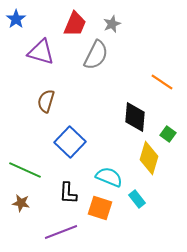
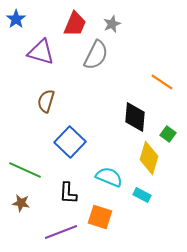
cyan rectangle: moved 5 px right, 4 px up; rotated 24 degrees counterclockwise
orange square: moved 9 px down
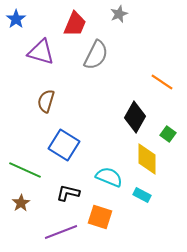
gray star: moved 7 px right, 10 px up
black diamond: rotated 24 degrees clockwise
blue square: moved 6 px left, 3 px down; rotated 12 degrees counterclockwise
yellow diamond: moved 2 px left, 1 px down; rotated 16 degrees counterclockwise
black L-shape: rotated 100 degrees clockwise
brown star: rotated 30 degrees clockwise
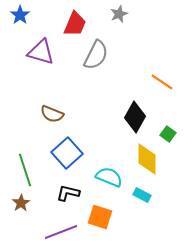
blue star: moved 4 px right, 4 px up
brown semicircle: moved 6 px right, 13 px down; rotated 85 degrees counterclockwise
blue square: moved 3 px right, 8 px down; rotated 16 degrees clockwise
green line: rotated 48 degrees clockwise
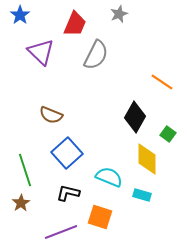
purple triangle: rotated 28 degrees clockwise
brown semicircle: moved 1 px left, 1 px down
cyan rectangle: rotated 12 degrees counterclockwise
